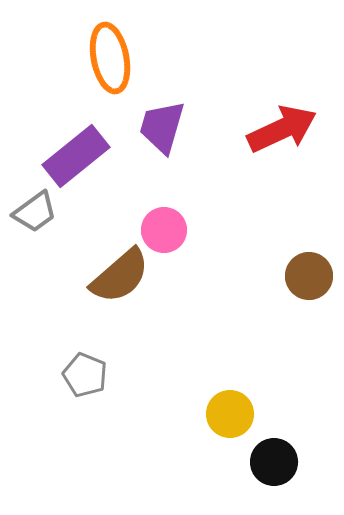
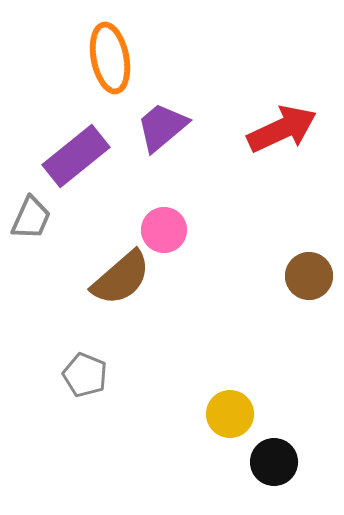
purple trapezoid: rotated 34 degrees clockwise
gray trapezoid: moved 4 px left, 6 px down; rotated 30 degrees counterclockwise
brown semicircle: moved 1 px right, 2 px down
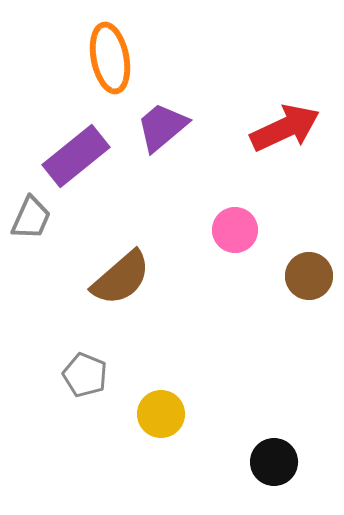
red arrow: moved 3 px right, 1 px up
pink circle: moved 71 px right
yellow circle: moved 69 px left
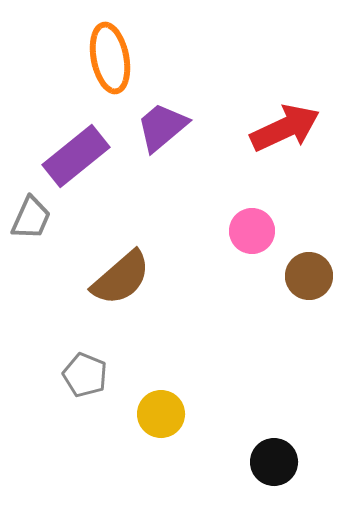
pink circle: moved 17 px right, 1 px down
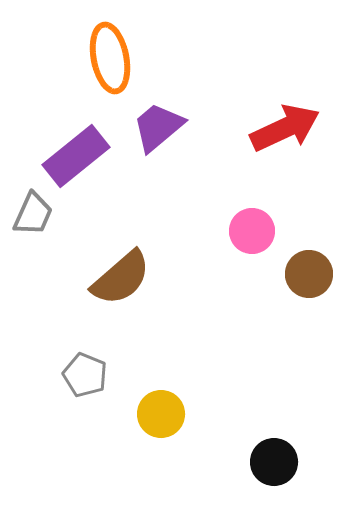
purple trapezoid: moved 4 px left
gray trapezoid: moved 2 px right, 4 px up
brown circle: moved 2 px up
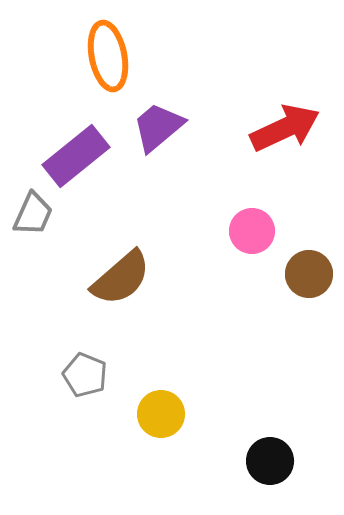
orange ellipse: moved 2 px left, 2 px up
black circle: moved 4 px left, 1 px up
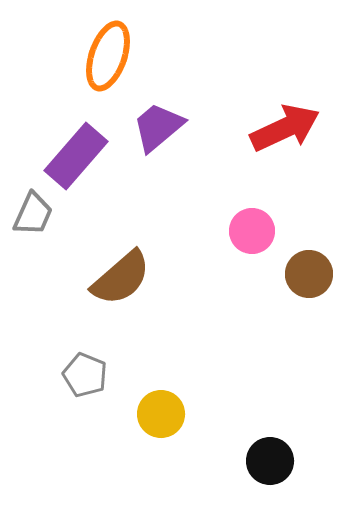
orange ellipse: rotated 30 degrees clockwise
purple rectangle: rotated 10 degrees counterclockwise
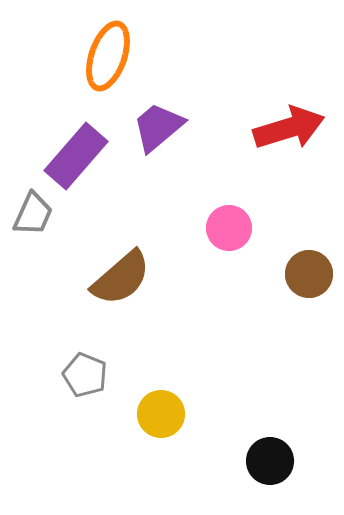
red arrow: moved 4 px right; rotated 8 degrees clockwise
pink circle: moved 23 px left, 3 px up
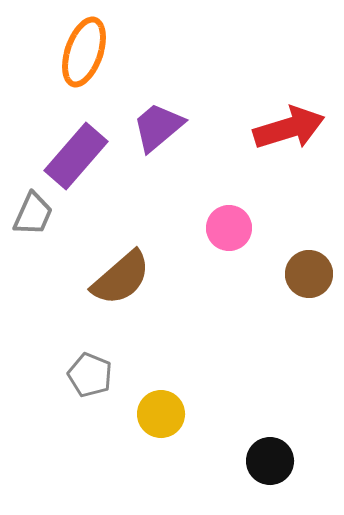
orange ellipse: moved 24 px left, 4 px up
gray pentagon: moved 5 px right
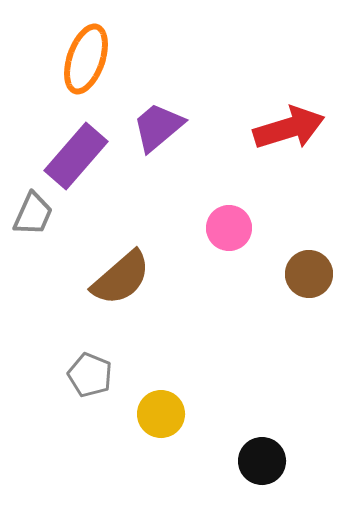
orange ellipse: moved 2 px right, 7 px down
black circle: moved 8 px left
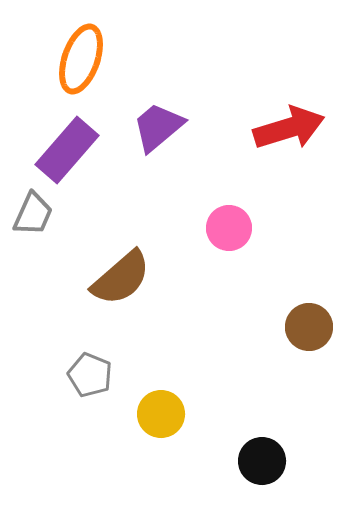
orange ellipse: moved 5 px left
purple rectangle: moved 9 px left, 6 px up
brown circle: moved 53 px down
